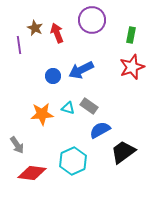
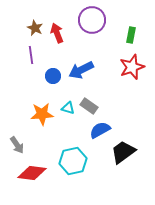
purple line: moved 12 px right, 10 px down
cyan hexagon: rotated 12 degrees clockwise
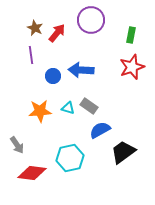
purple circle: moved 1 px left
red arrow: rotated 60 degrees clockwise
blue arrow: rotated 30 degrees clockwise
orange star: moved 2 px left, 3 px up
cyan hexagon: moved 3 px left, 3 px up
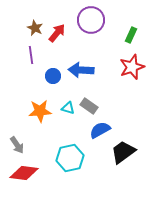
green rectangle: rotated 14 degrees clockwise
red diamond: moved 8 px left
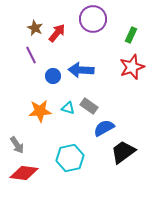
purple circle: moved 2 px right, 1 px up
purple line: rotated 18 degrees counterclockwise
blue semicircle: moved 4 px right, 2 px up
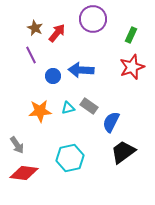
cyan triangle: rotated 32 degrees counterclockwise
blue semicircle: moved 7 px right, 6 px up; rotated 35 degrees counterclockwise
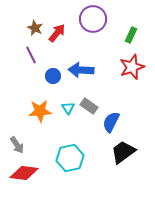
cyan triangle: rotated 48 degrees counterclockwise
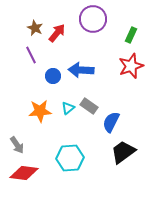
red star: moved 1 px left, 1 px up
cyan triangle: rotated 24 degrees clockwise
cyan hexagon: rotated 8 degrees clockwise
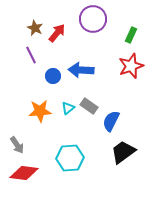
blue semicircle: moved 1 px up
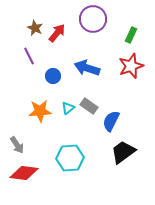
purple line: moved 2 px left, 1 px down
blue arrow: moved 6 px right, 2 px up; rotated 15 degrees clockwise
